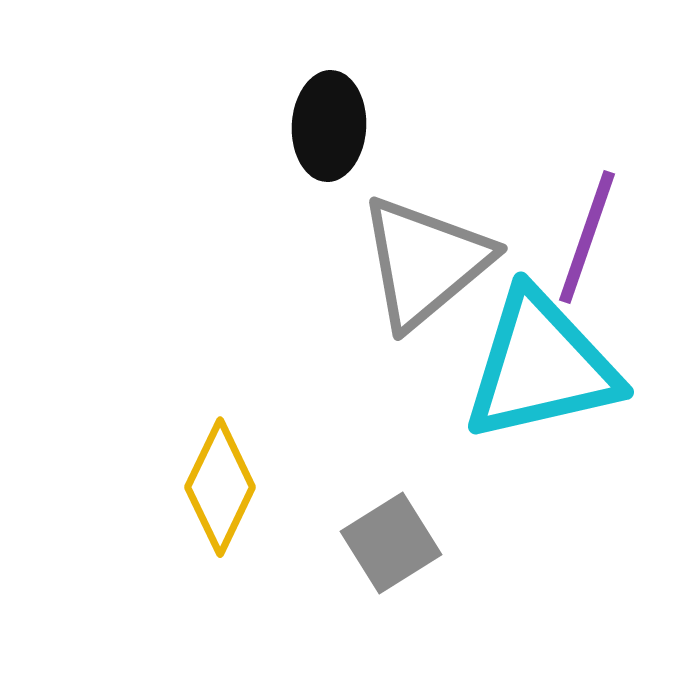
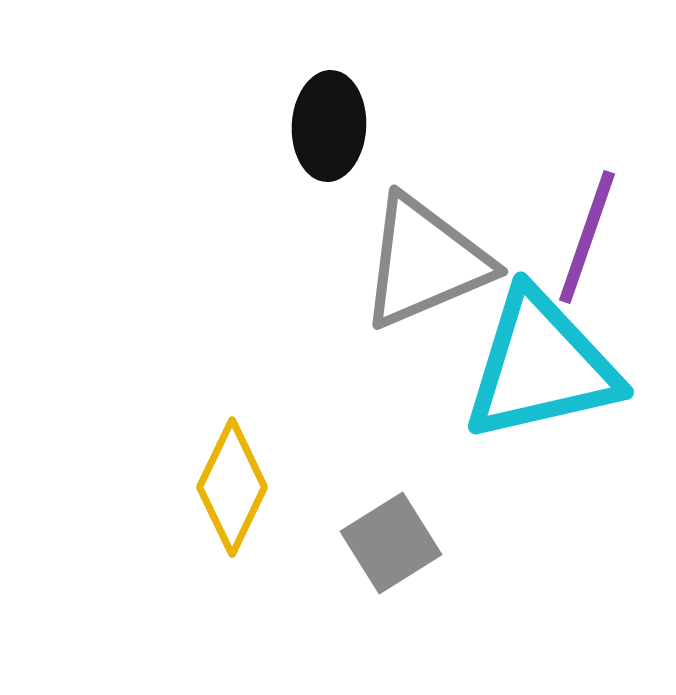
gray triangle: rotated 17 degrees clockwise
yellow diamond: moved 12 px right
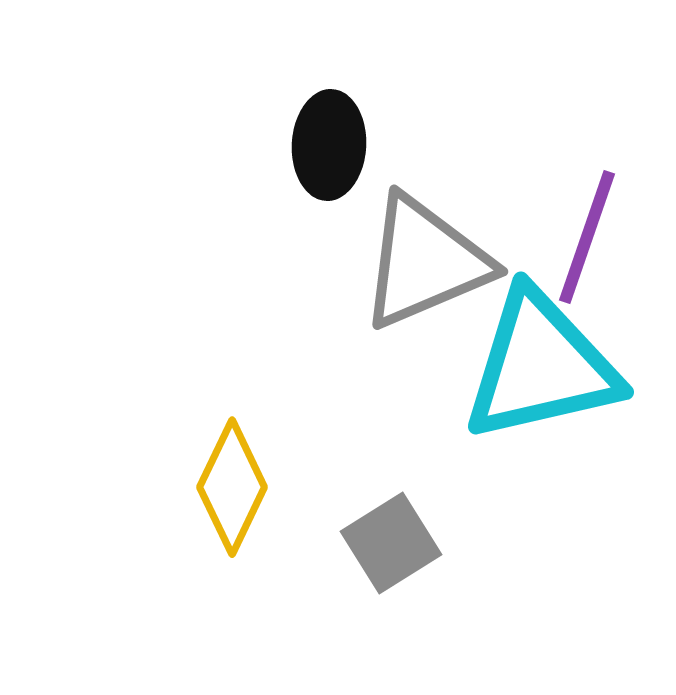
black ellipse: moved 19 px down
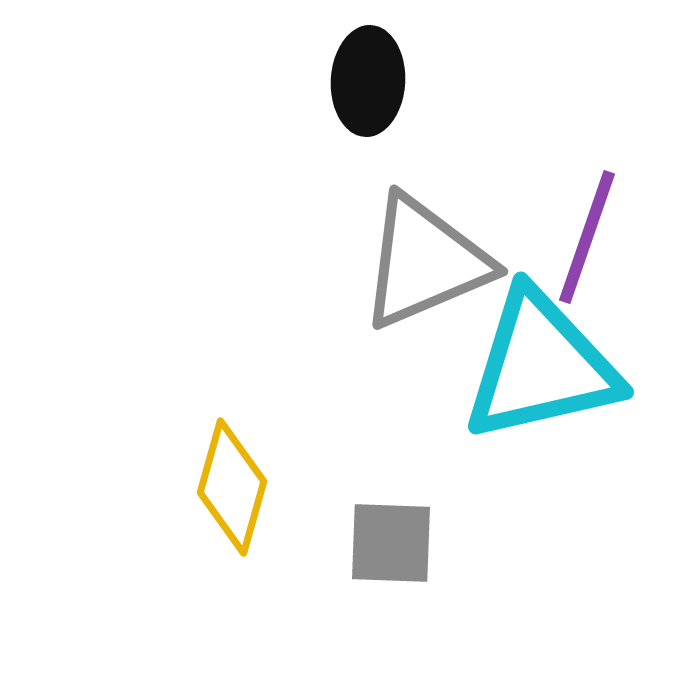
black ellipse: moved 39 px right, 64 px up
yellow diamond: rotated 10 degrees counterclockwise
gray square: rotated 34 degrees clockwise
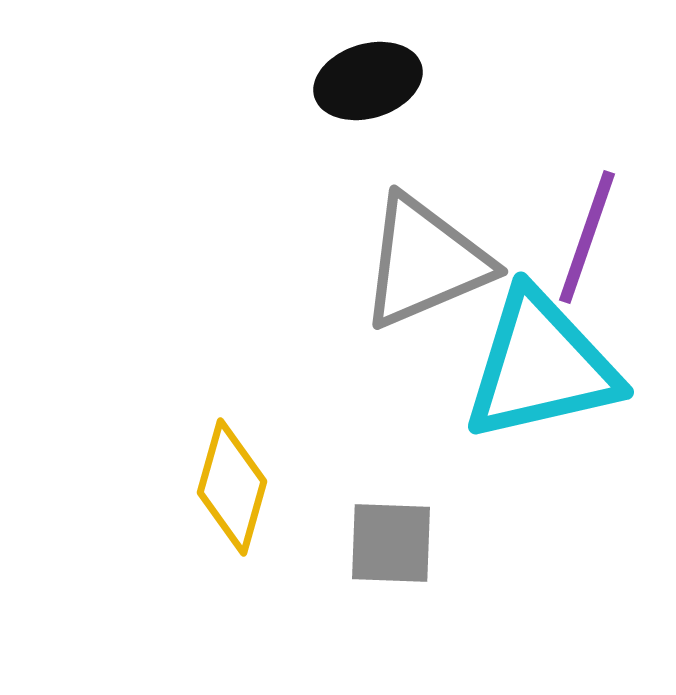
black ellipse: rotated 70 degrees clockwise
